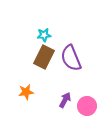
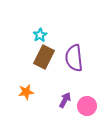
cyan star: moved 4 px left; rotated 24 degrees counterclockwise
purple semicircle: moved 3 px right; rotated 16 degrees clockwise
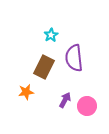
cyan star: moved 11 px right
brown rectangle: moved 10 px down
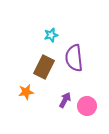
cyan star: rotated 16 degrees clockwise
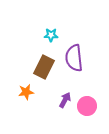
cyan star: rotated 16 degrees clockwise
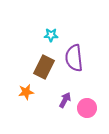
pink circle: moved 2 px down
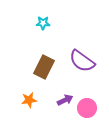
cyan star: moved 8 px left, 12 px up
purple semicircle: moved 8 px right, 3 px down; rotated 48 degrees counterclockwise
orange star: moved 3 px right, 8 px down
purple arrow: rotated 35 degrees clockwise
